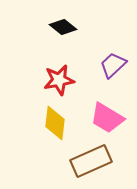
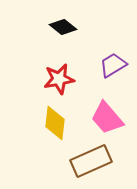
purple trapezoid: rotated 12 degrees clockwise
red star: moved 1 px up
pink trapezoid: rotated 18 degrees clockwise
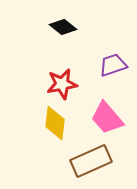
purple trapezoid: rotated 12 degrees clockwise
red star: moved 3 px right, 5 px down
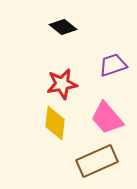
brown rectangle: moved 6 px right
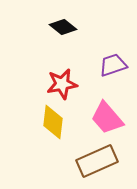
yellow diamond: moved 2 px left, 1 px up
